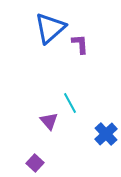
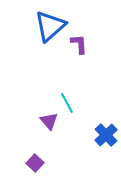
blue triangle: moved 2 px up
purple L-shape: moved 1 px left
cyan line: moved 3 px left
blue cross: moved 1 px down
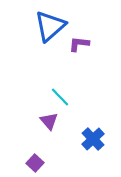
purple L-shape: rotated 80 degrees counterclockwise
cyan line: moved 7 px left, 6 px up; rotated 15 degrees counterclockwise
blue cross: moved 13 px left, 4 px down
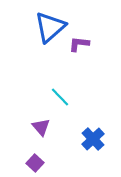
blue triangle: moved 1 px down
purple triangle: moved 8 px left, 6 px down
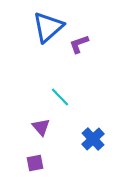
blue triangle: moved 2 px left
purple L-shape: rotated 25 degrees counterclockwise
purple square: rotated 36 degrees clockwise
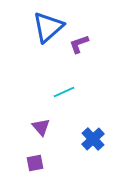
cyan line: moved 4 px right, 5 px up; rotated 70 degrees counterclockwise
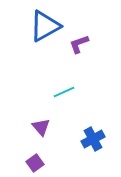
blue triangle: moved 3 px left, 1 px up; rotated 12 degrees clockwise
blue cross: rotated 15 degrees clockwise
purple square: rotated 24 degrees counterclockwise
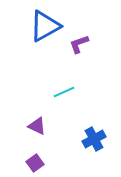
purple triangle: moved 4 px left, 1 px up; rotated 24 degrees counterclockwise
blue cross: moved 1 px right
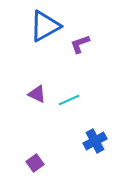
purple L-shape: moved 1 px right
cyan line: moved 5 px right, 8 px down
purple triangle: moved 32 px up
blue cross: moved 1 px right, 2 px down
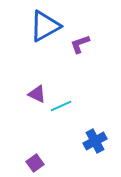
cyan line: moved 8 px left, 6 px down
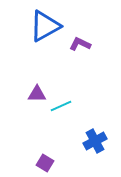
purple L-shape: rotated 45 degrees clockwise
purple triangle: rotated 24 degrees counterclockwise
purple square: moved 10 px right; rotated 24 degrees counterclockwise
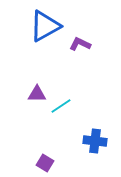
cyan line: rotated 10 degrees counterclockwise
blue cross: rotated 35 degrees clockwise
